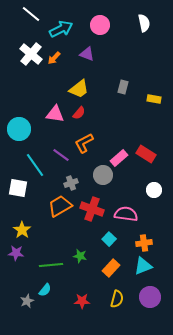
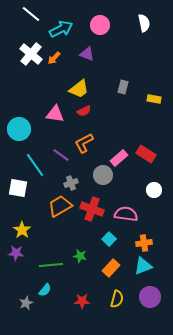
red semicircle: moved 5 px right, 2 px up; rotated 24 degrees clockwise
gray star: moved 1 px left, 2 px down
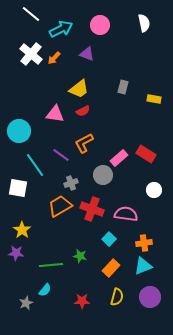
red semicircle: moved 1 px left
cyan circle: moved 2 px down
yellow semicircle: moved 2 px up
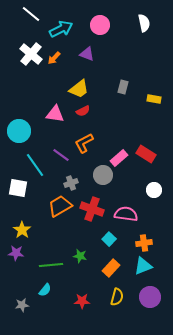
gray star: moved 4 px left, 2 px down; rotated 16 degrees clockwise
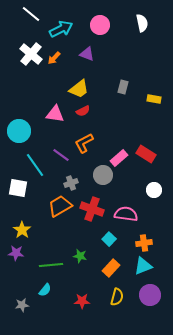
white semicircle: moved 2 px left
purple circle: moved 2 px up
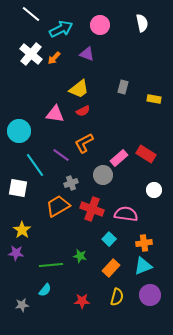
orange trapezoid: moved 2 px left
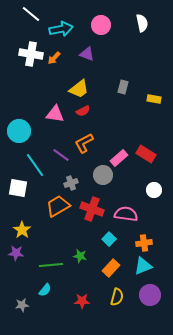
pink circle: moved 1 px right
cyan arrow: rotated 15 degrees clockwise
white cross: rotated 30 degrees counterclockwise
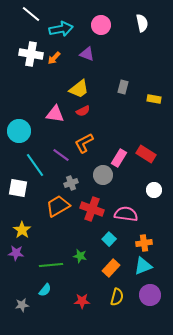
pink rectangle: rotated 18 degrees counterclockwise
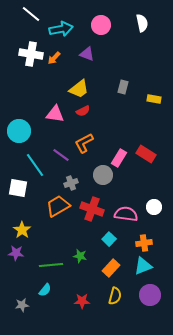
white circle: moved 17 px down
yellow semicircle: moved 2 px left, 1 px up
